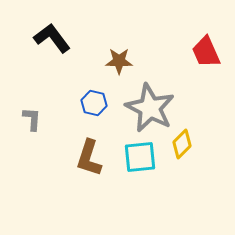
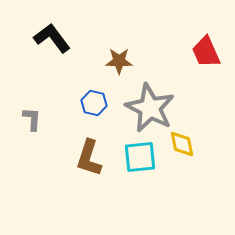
yellow diamond: rotated 56 degrees counterclockwise
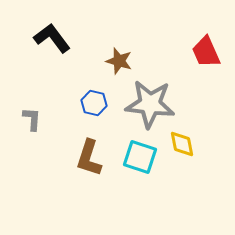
brown star: rotated 16 degrees clockwise
gray star: moved 4 px up; rotated 21 degrees counterclockwise
cyan square: rotated 24 degrees clockwise
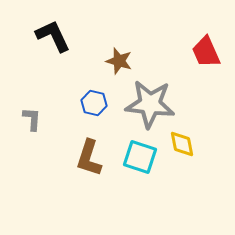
black L-shape: moved 1 px right, 2 px up; rotated 12 degrees clockwise
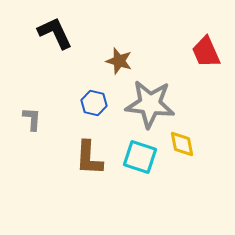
black L-shape: moved 2 px right, 3 px up
brown L-shape: rotated 15 degrees counterclockwise
